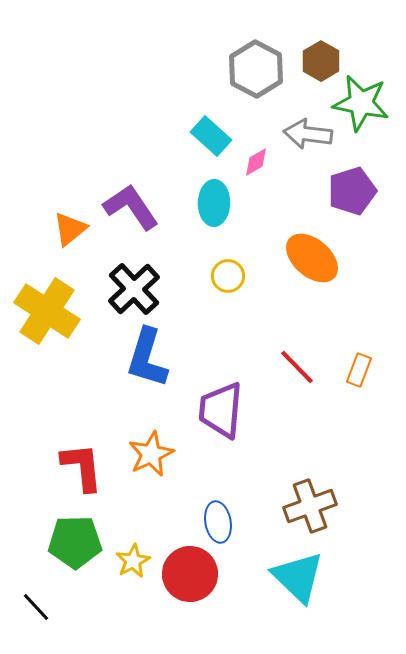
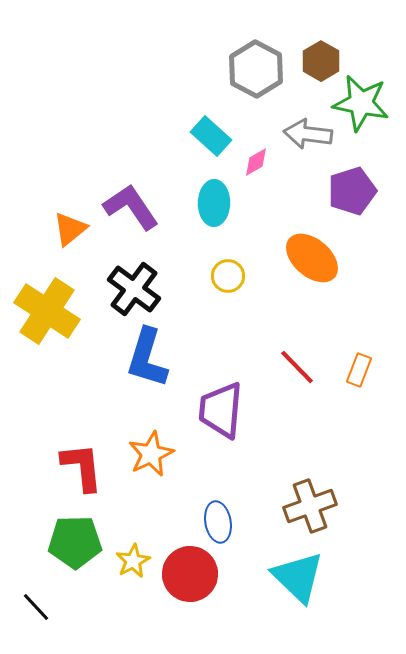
black cross: rotated 10 degrees counterclockwise
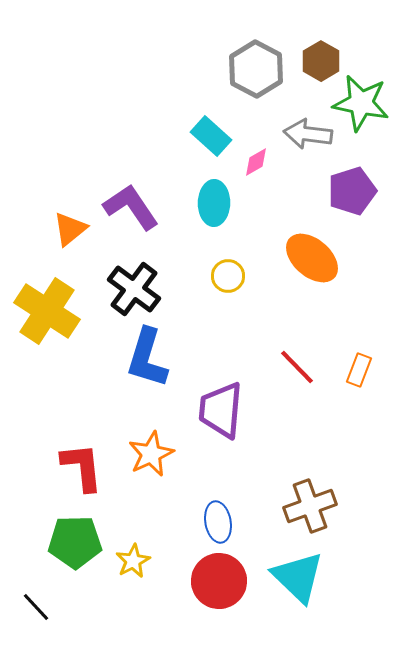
red circle: moved 29 px right, 7 px down
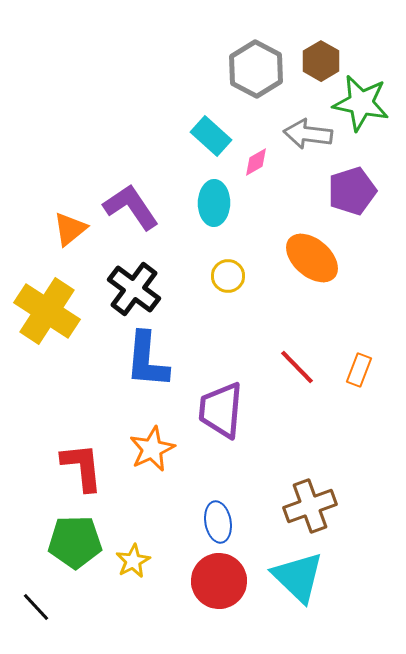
blue L-shape: moved 2 px down; rotated 12 degrees counterclockwise
orange star: moved 1 px right, 5 px up
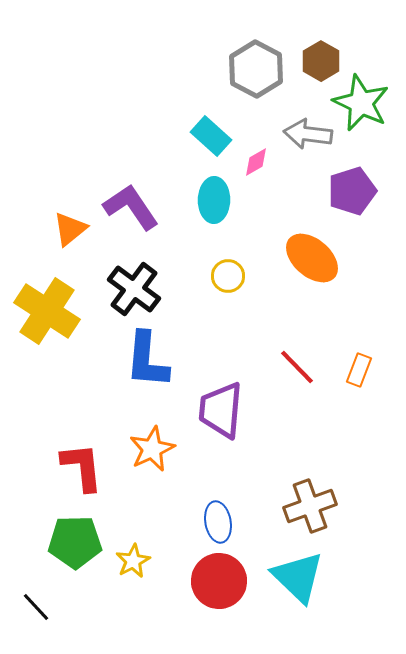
green star: rotated 14 degrees clockwise
cyan ellipse: moved 3 px up
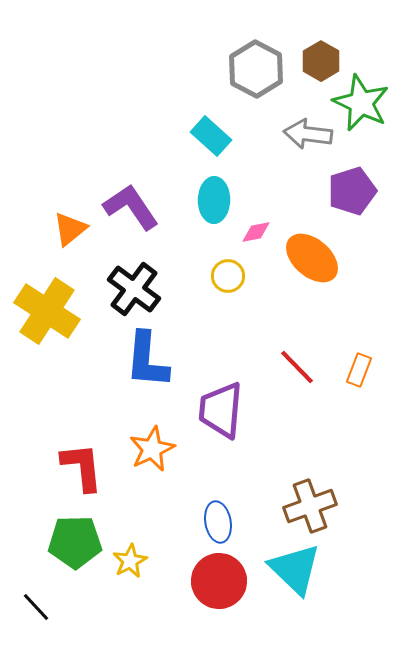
pink diamond: moved 70 px down; rotated 20 degrees clockwise
yellow star: moved 3 px left
cyan triangle: moved 3 px left, 8 px up
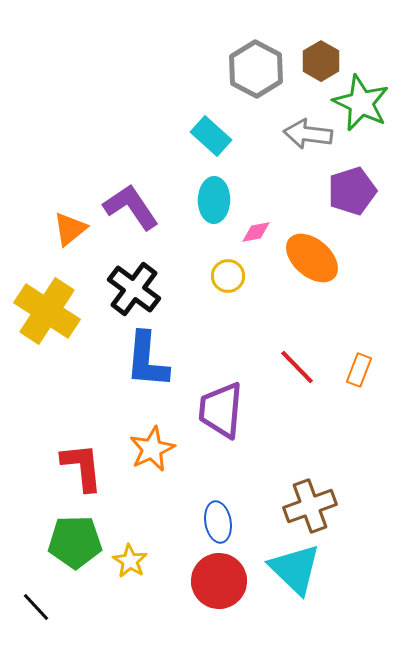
yellow star: rotated 12 degrees counterclockwise
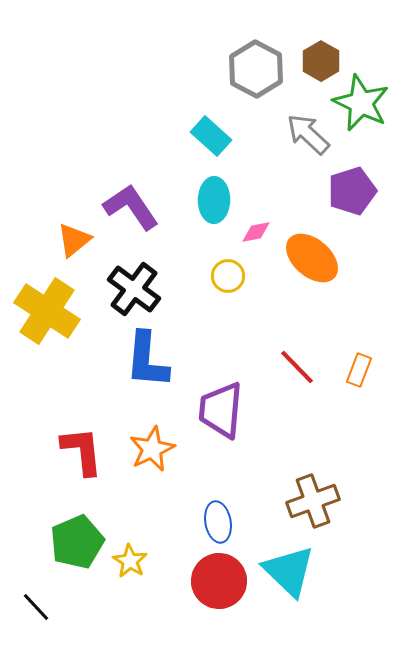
gray arrow: rotated 36 degrees clockwise
orange triangle: moved 4 px right, 11 px down
red L-shape: moved 16 px up
brown cross: moved 3 px right, 5 px up
green pentagon: moved 2 px right; rotated 22 degrees counterclockwise
cyan triangle: moved 6 px left, 2 px down
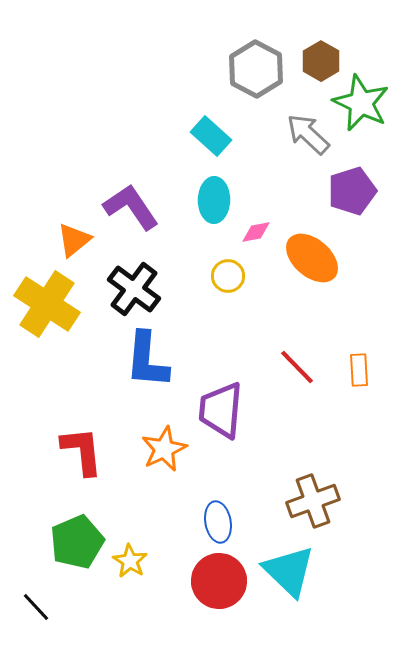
yellow cross: moved 7 px up
orange rectangle: rotated 24 degrees counterclockwise
orange star: moved 12 px right
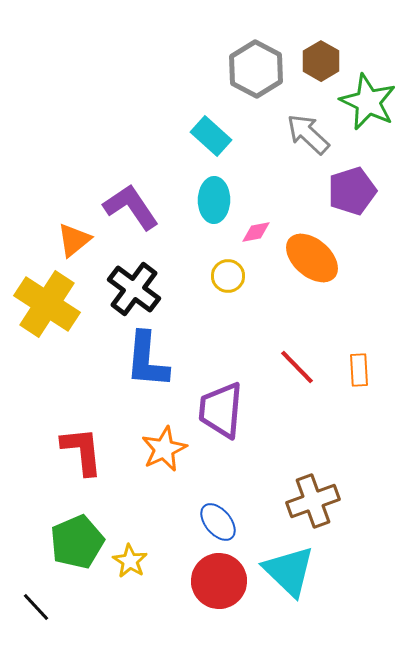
green star: moved 7 px right, 1 px up
blue ellipse: rotated 30 degrees counterclockwise
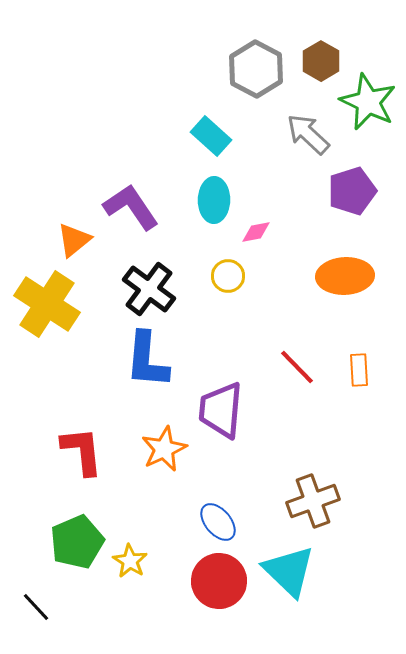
orange ellipse: moved 33 px right, 18 px down; rotated 44 degrees counterclockwise
black cross: moved 15 px right
